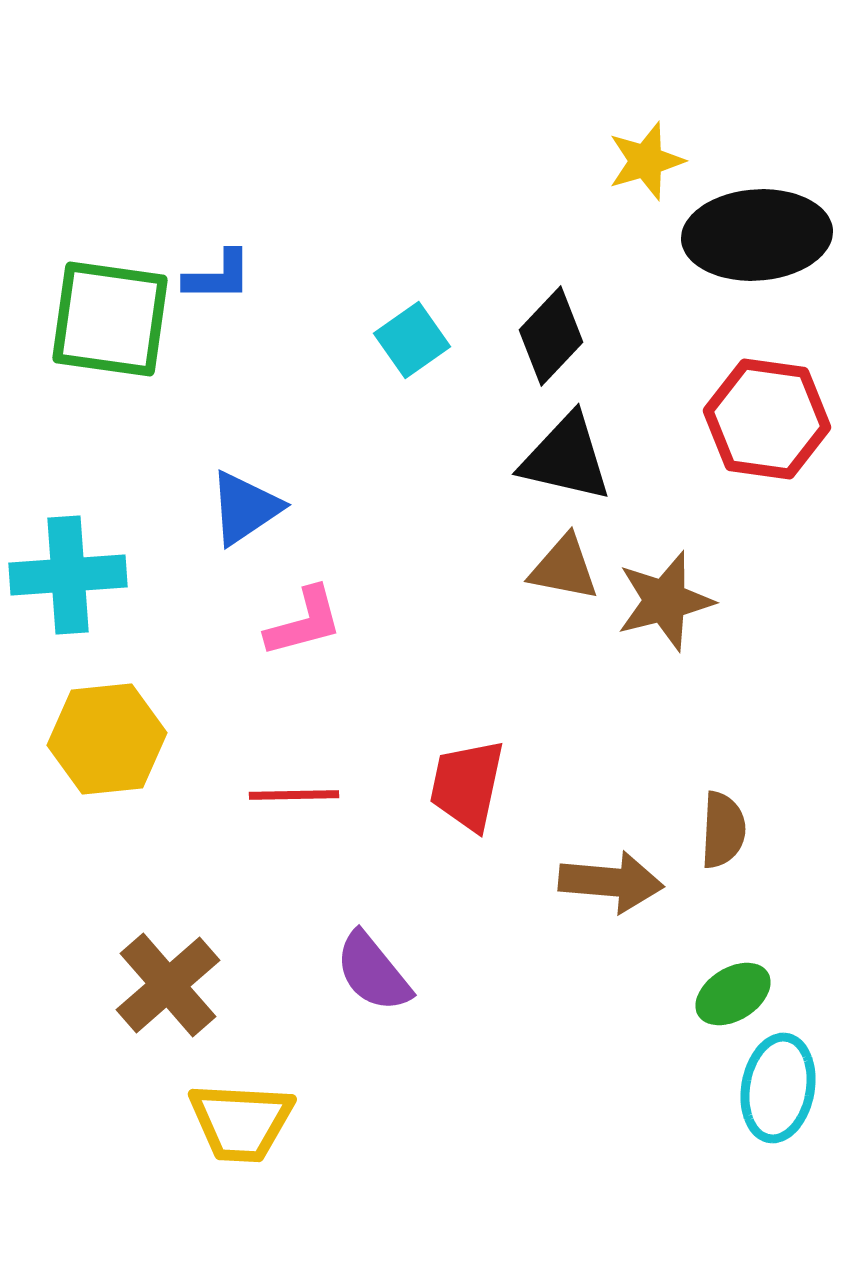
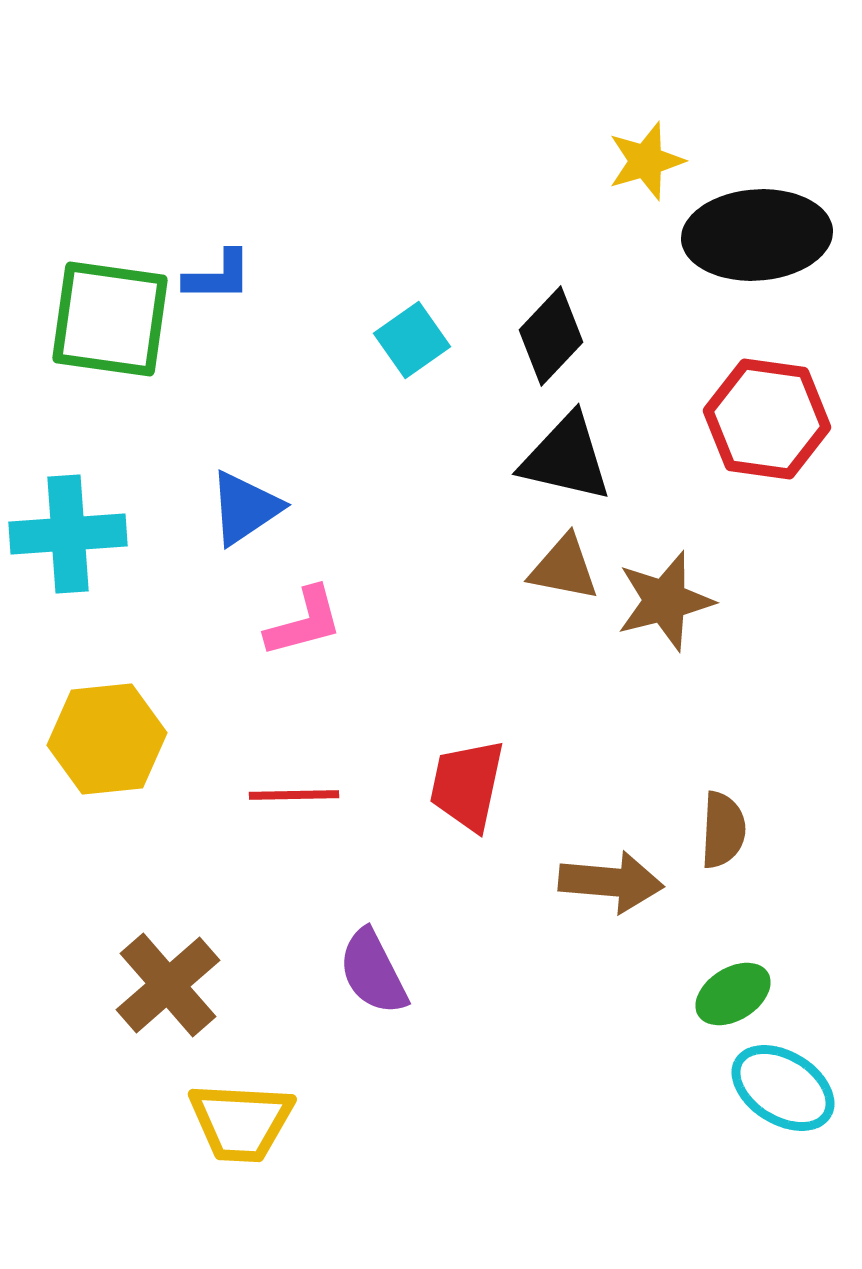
cyan cross: moved 41 px up
purple semicircle: rotated 12 degrees clockwise
cyan ellipse: moved 5 px right; rotated 68 degrees counterclockwise
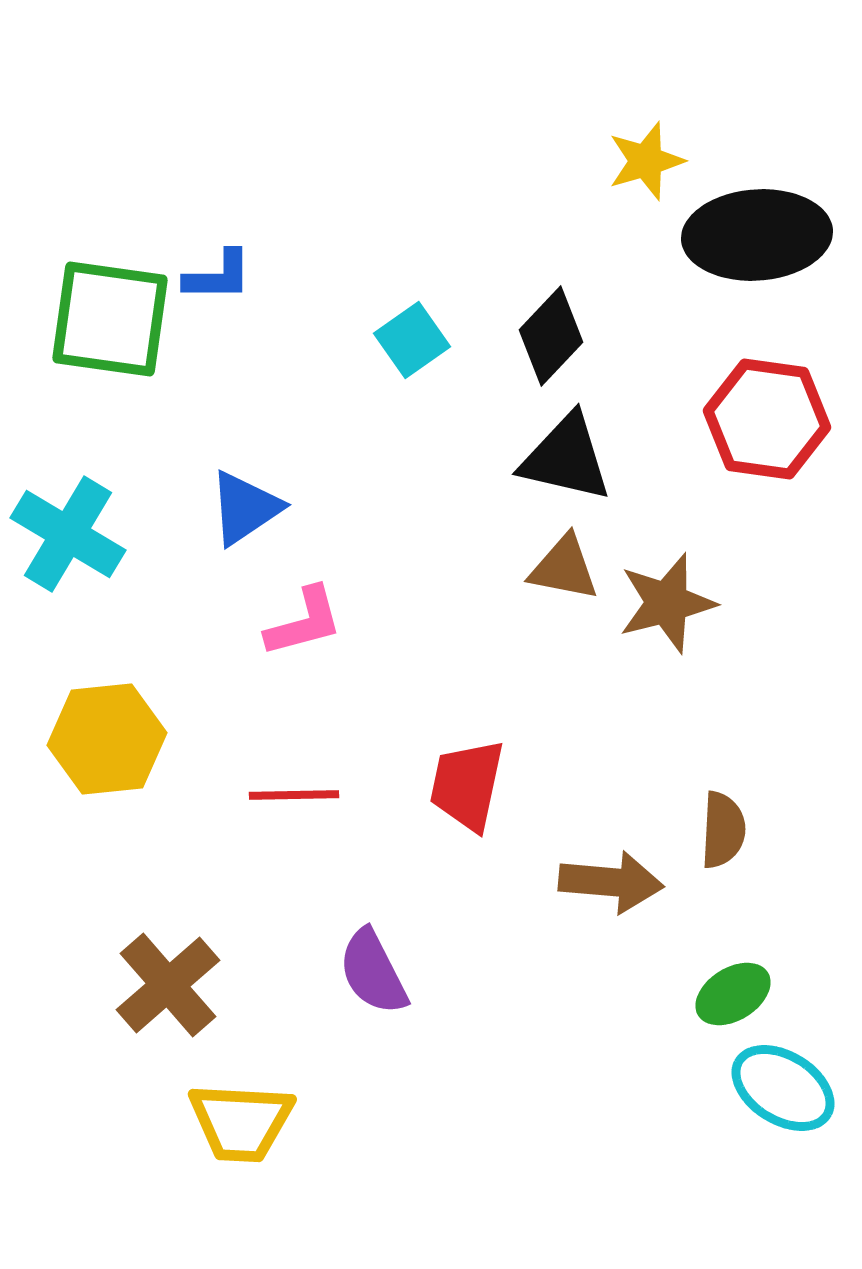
cyan cross: rotated 35 degrees clockwise
brown star: moved 2 px right, 2 px down
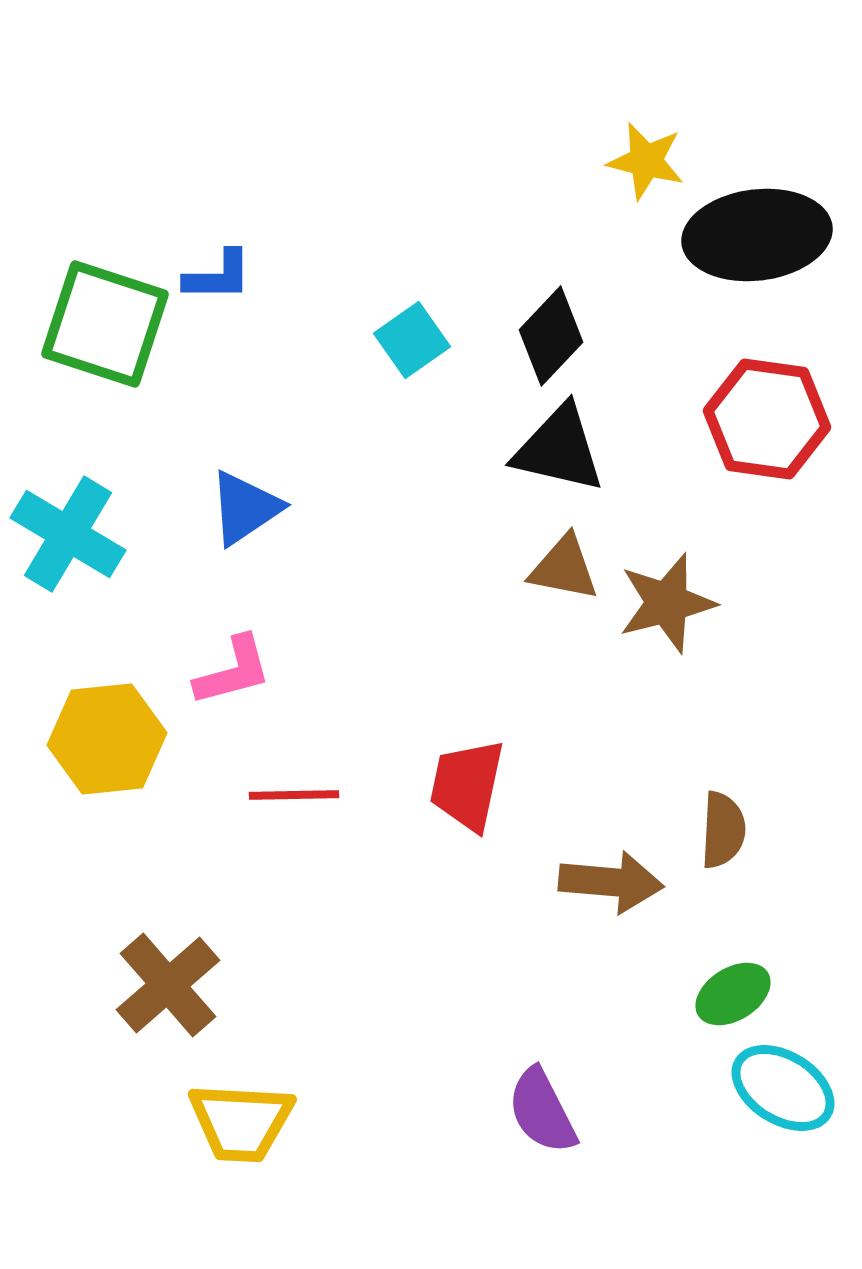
yellow star: rotated 30 degrees clockwise
black ellipse: rotated 3 degrees counterclockwise
green square: moved 5 px left, 5 px down; rotated 10 degrees clockwise
black triangle: moved 7 px left, 9 px up
pink L-shape: moved 71 px left, 49 px down
purple semicircle: moved 169 px right, 139 px down
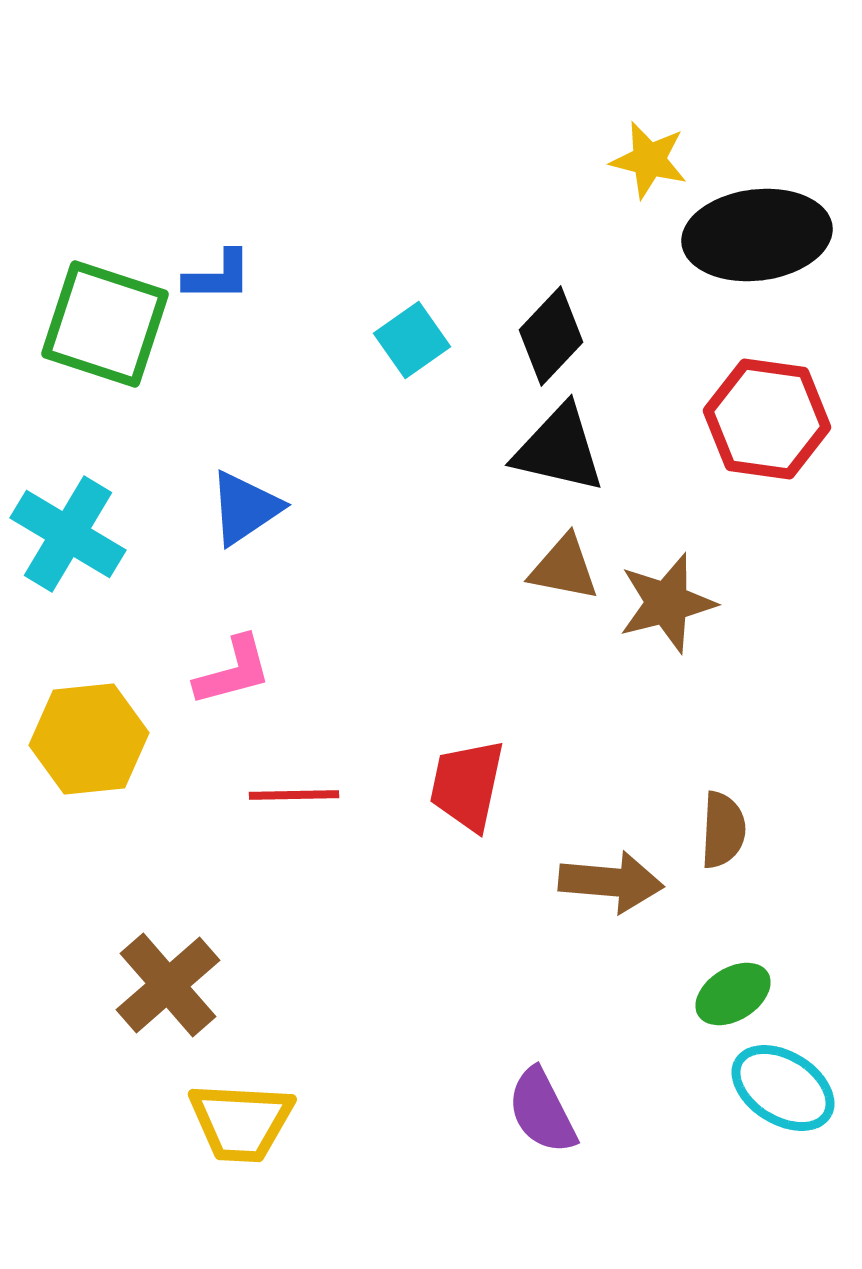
yellow star: moved 3 px right, 1 px up
yellow hexagon: moved 18 px left
